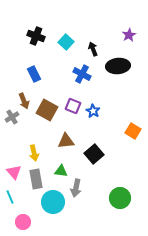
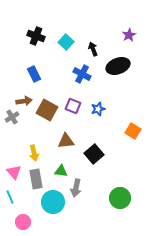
black ellipse: rotated 15 degrees counterclockwise
brown arrow: rotated 77 degrees counterclockwise
blue star: moved 5 px right, 2 px up; rotated 24 degrees clockwise
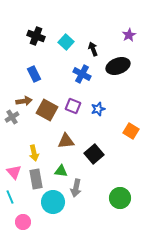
orange square: moved 2 px left
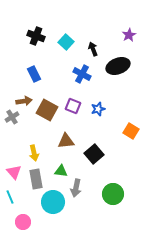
green circle: moved 7 px left, 4 px up
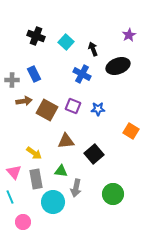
blue star: rotated 16 degrees clockwise
gray cross: moved 37 px up; rotated 32 degrees clockwise
yellow arrow: rotated 42 degrees counterclockwise
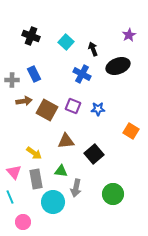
black cross: moved 5 px left
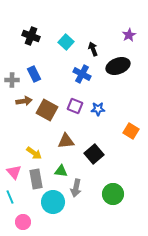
purple square: moved 2 px right
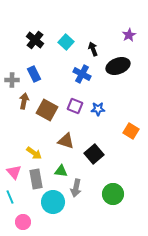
black cross: moved 4 px right, 4 px down; rotated 18 degrees clockwise
brown arrow: rotated 70 degrees counterclockwise
brown triangle: rotated 24 degrees clockwise
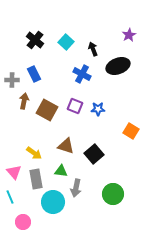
brown triangle: moved 5 px down
